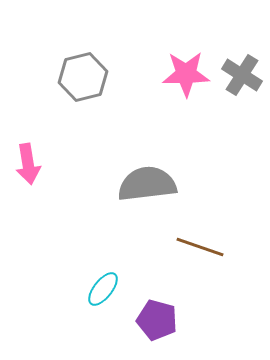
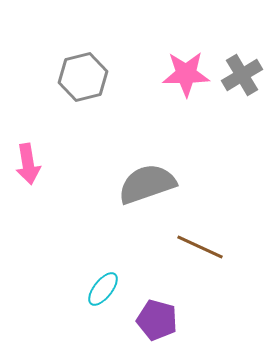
gray cross: rotated 27 degrees clockwise
gray semicircle: rotated 12 degrees counterclockwise
brown line: rotated 6 degrees clockwise
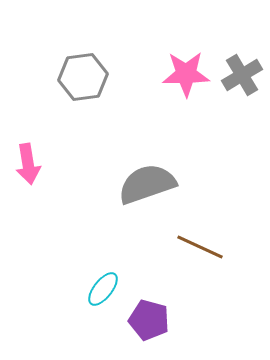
gray hexagon: rotated 6 degrees clockwise
purple pentagon: moved 8 px left
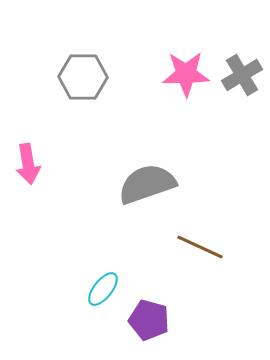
gray hexagon: rotated 9 degrees clockwise
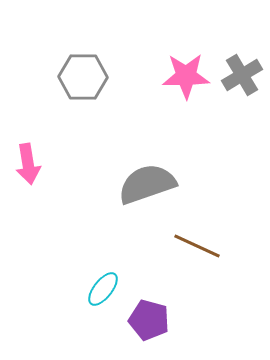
pink star: moved 2 px down
brown line: moved 3 px left, 1 px up
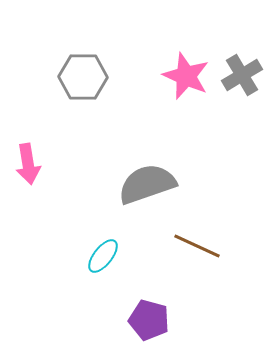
pink star: rotated 24 degrees clockwise
cyan ellipse: moved 33 px up
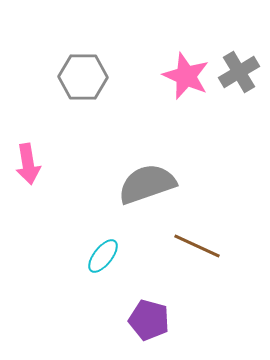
gray cross: moved 3 px left, 3 px up
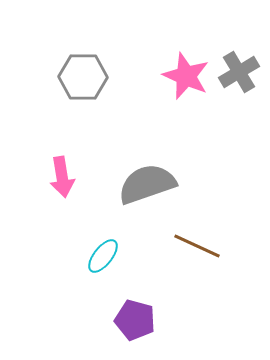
pink arrow: moved 34 px right, 13 px down
purple pentagon: moved 14 px left
